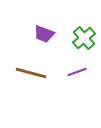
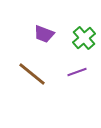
brown line: moved 1 px right, 1 px down; rotated 24 degrees clockwise
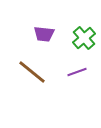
purple trapezoid: rotated 15 degrees counterclockwise
brown line: moved 2 px up
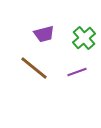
purple trapezoid: rotated 20 degrees counterclockwise
brown line: moved 2 px right, 4 px up
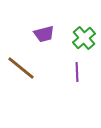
brown line: moved 13 px left
purple line: rotated 72 degrees counterclockwise
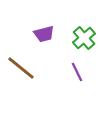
purple line: rotated 24 degrees counterclockwise
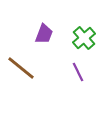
purple trapezoid: rotated 55 degrees counterclockwise
purple line: moved 1 px right
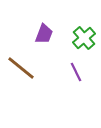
purple line: moved 2 px left
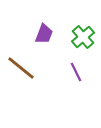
green cross: moved 1 px left, 1 px up
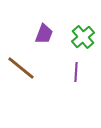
purple line: rotated 30 degrees clockwise
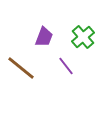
purple trapezoid: moved 3 px down
purple line: moved 10 px left, 6 px up; rotated 42 degrees counterclockwise
